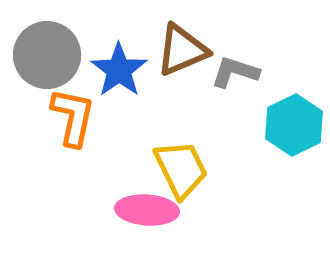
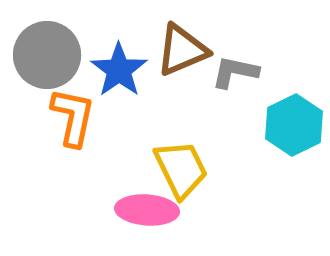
gray L-shape: rotated 6 degrees counterclockwise
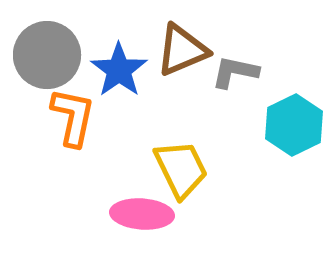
pink ellipse: moved 5 px left, 4 px down
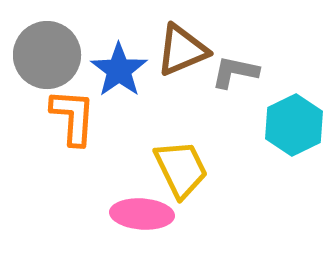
orange L-shape: rotated 8 degrees counterclockwise
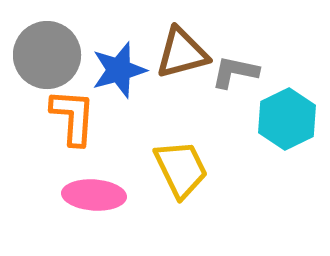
brown triangle: moved 3 px down; rotated 8 degrees clockwise
blue star: rotated 20 degrees clockwise
cyan hexagon: moved 7 px left, 6 px up
pink ellipse: moved 48 px left, 19 px up
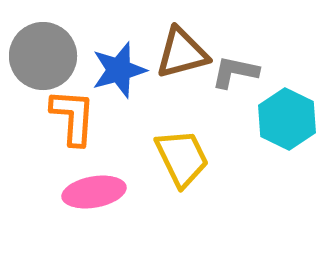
gray circle: moved 4 px left, 1 px down
cyan hexagon: rotated 8 degrees counterclockwise
yellow trapezoid: moved 1 px right, 11 px up
pink ellipse: moved 3 px up; rotated 14 degrees counterclockwise
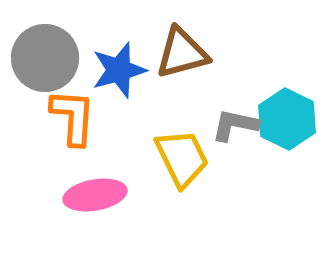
gray circle: moved 2 px right, 2 px down
gray L-shape: moved 53 px down
pink ellipse: moved 1 px right, 3 px down
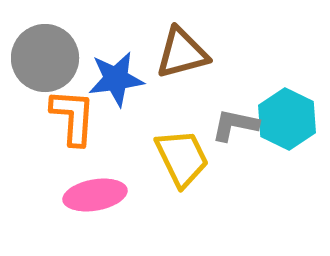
blue star: moved 3 px left, 9 px down; rotated 8 degrees clockwise
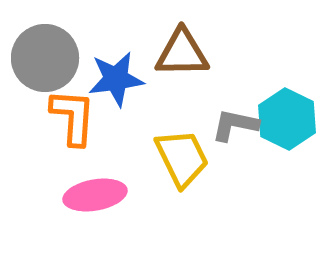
brown triangle: rotated 14 degrees clockwise
